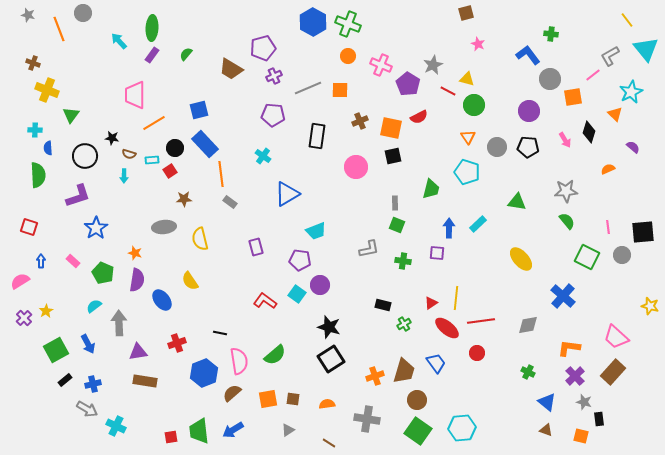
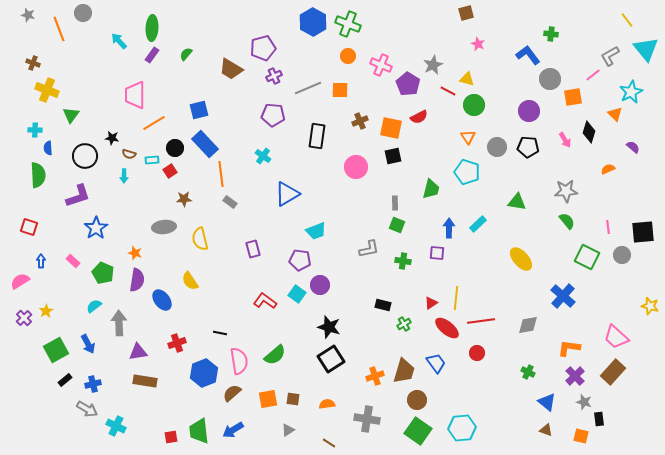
purple rectangle at (256, 247): moved 3 px left, 2 px down
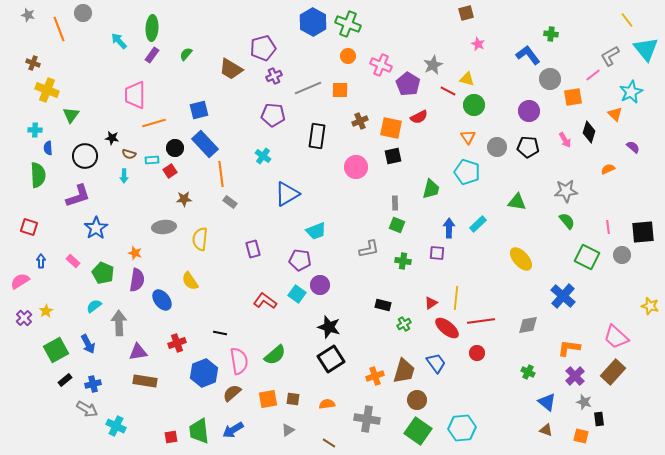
orange line at (154, 123): rotated 15 degrees clockwise
yellow semicircle at (200, 239): rotated 20 degrees clockwise
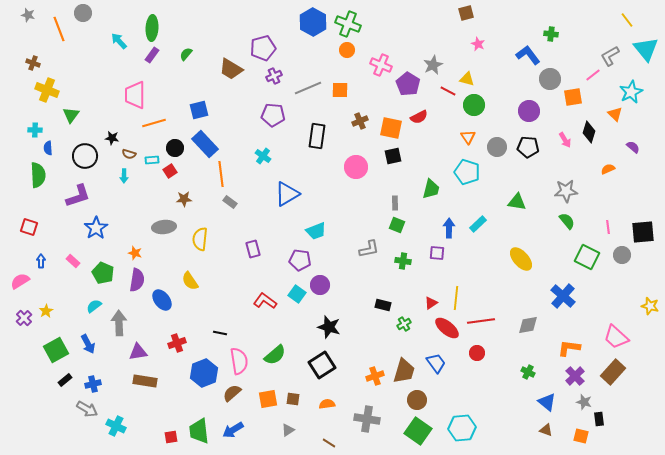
orange circle at (348, 56): moved 1 px left, 6 px up
black square at (331, 359): moved 9 px left, 6 px down
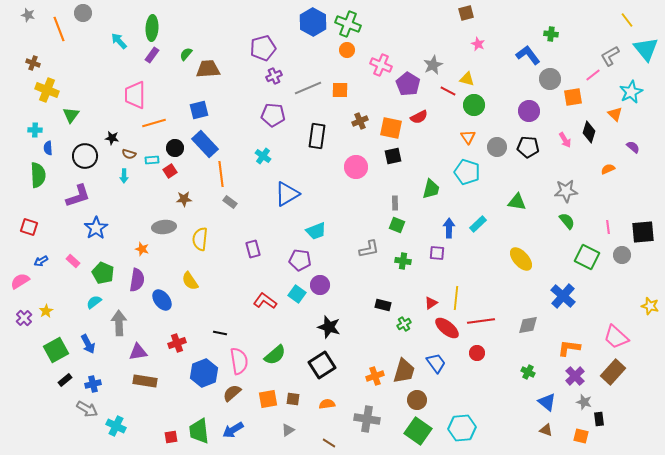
brown trapezoid at (231, 69): moved 23 px left; rotated 145 degrees clockwise
orange star at (135, 253): moved 7 px right, 4 px up
blue arrow at (41, 261): rotated 120 degrees counterclockwise
cyan semicircle at (94, 306): moved 4 px up
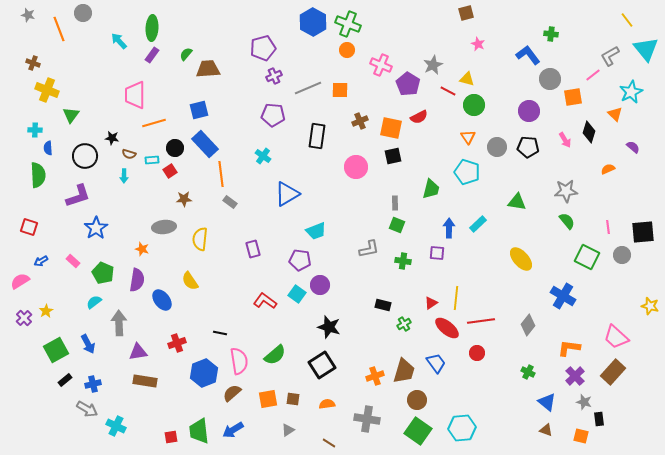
blue cross at (563, 296): rotated 10 degrees counterclockwise
gray diamond at (528, 325): rotated 40 degrees counterclockwise
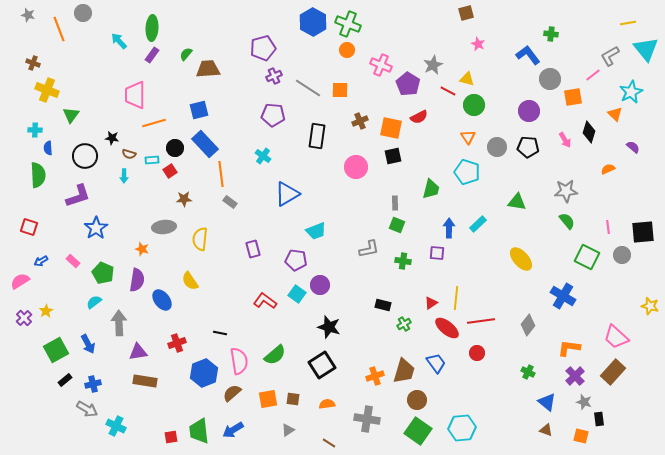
yellow line at (627, 20): moved 1 px right, 3 px down; rotated 63 degrees counterclockwise
gray line at (308, 88): rotated 56 degrees clockwise
purple pentagon at (300, 260): moved 4 px left
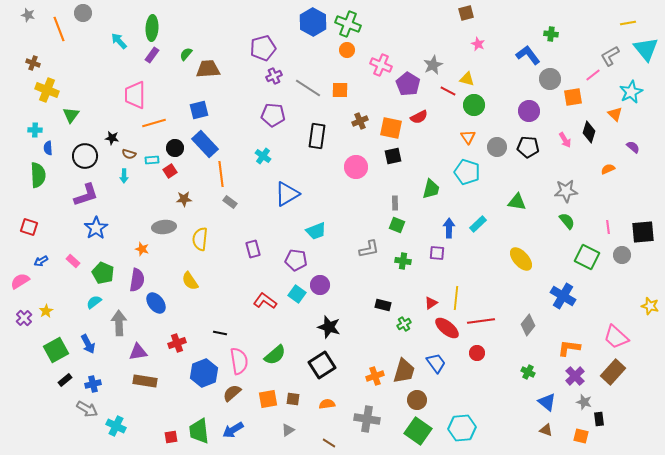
purple L-shape at (78, 196): moved 8 px right, 1 px up
blue ellipse at (162, 300): moved 6 px left, 3 px down
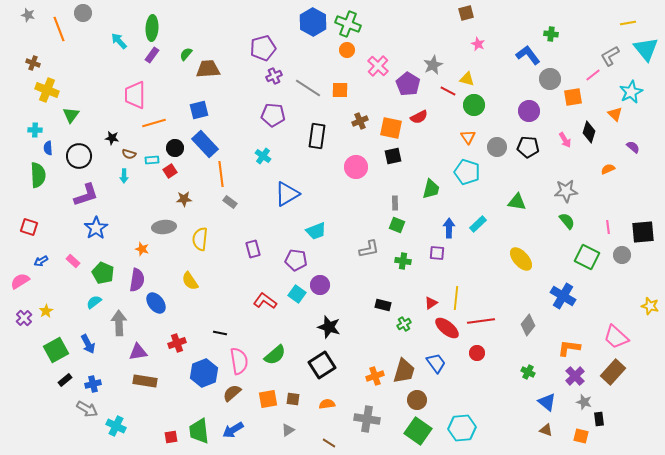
pink cross at (381, 65): moved 3 px left, 1 px down; rotated 20 degrees clockwise
black circle at (85, 156): moved 6 px left
